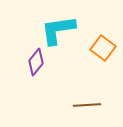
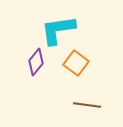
orange square: moved 27 px left, 15 px down
brown line: rotated 12 degrees clockwise
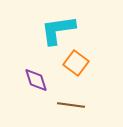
purple diamond: moved 18 px down; rotated 56 degrees counterclockwise
brown line: moved 16 px left
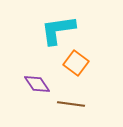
purple diamond: moved 1 px right, 4 px down; rotated 16 degrees counterclockwise
brown line: moved 1 px up
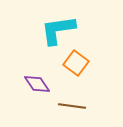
brown line: moved 1 px right, 2 px down
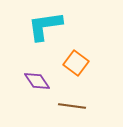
cyan L-shape: moved 13 px left, 4 px up
purple diamond: moved 3 px up
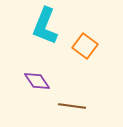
cyan L-shape: rotated 60 degrees counterclockwise
orange square: moved 9 px right, 17 px up
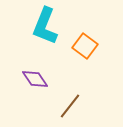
purple diamond: moved 2 px left, 2 px up
brown line: moved 2 px left; rotated 60 degrees counterclockwise
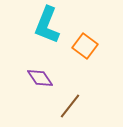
cyan L-shape: moved 2 px right, 1 px up
purple diamond: moved 5 px right, 1 px up
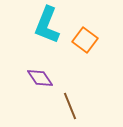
orange square: moved 6 px up
brown line: rotated 60 degrees counterclockwise
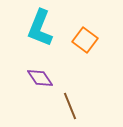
cyan L-shape: moved 7 px left, 3 px down
